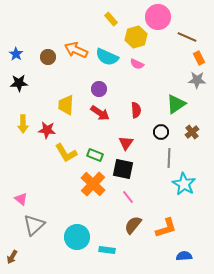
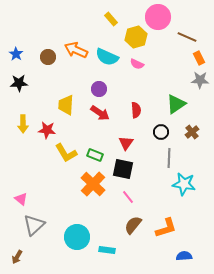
gray star: moved 3 px right
cyan star: rotated 20 degrees counterclockwise
brown arrow: moved 5 px right
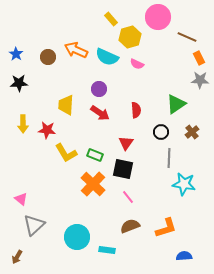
yellow hexagon: moved 6 px left
brown semicircle: moved 3 px left, 1 px down; rotated 30 degrees clockwise
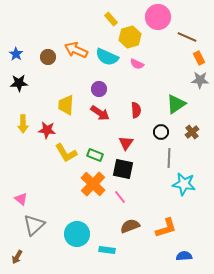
pink line: moved 8 px left
cyan circle: moved 3 px up
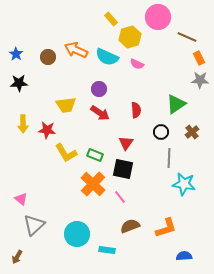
yellow trapezoid: rotated 100 degrees counterclockwise
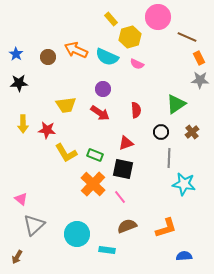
purple circle: moved 4 px right
red triangle: rotated 35 degrees clockwise
brown semicircle: moved 3 px left
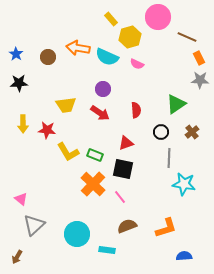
orange arrow: moved 2 px right, 2 px up; rotated 15 degrees counterclockwise
yellow L-shape: moved 2 px right, 1 px up
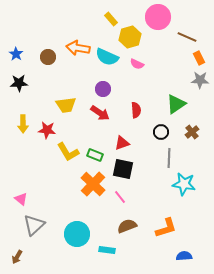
red triangle: moved 4 px left
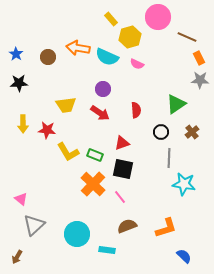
blue semicircle: rotated 49 degrees clockwise
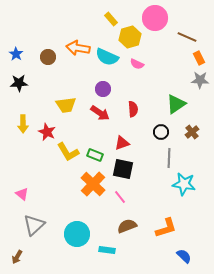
pink circle: moved 3 px left, 1 px down
red semicircle: moved 3 px left, 1 px up
red star: moved 2 px down; rotated 18 degrees clockwise
pink triangle: moved 1 px right, 5 px up
